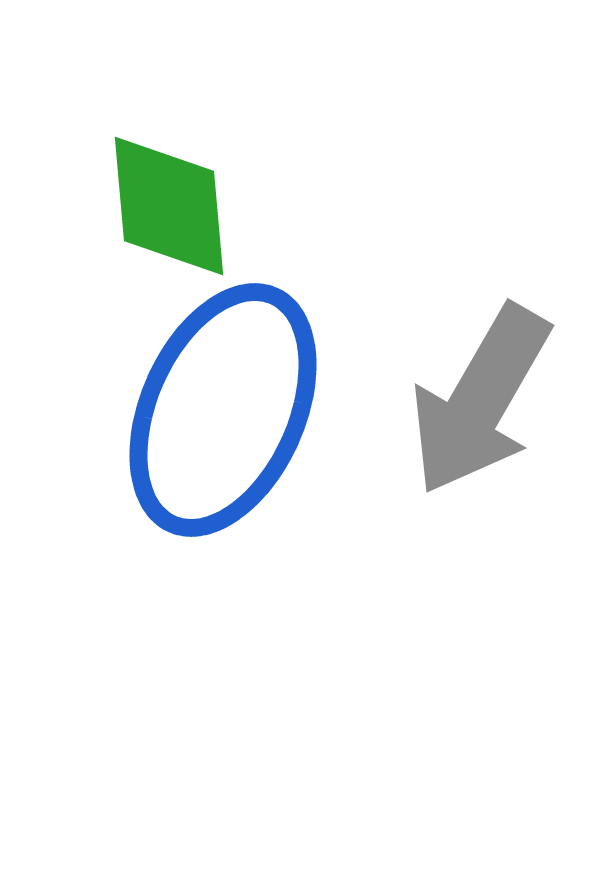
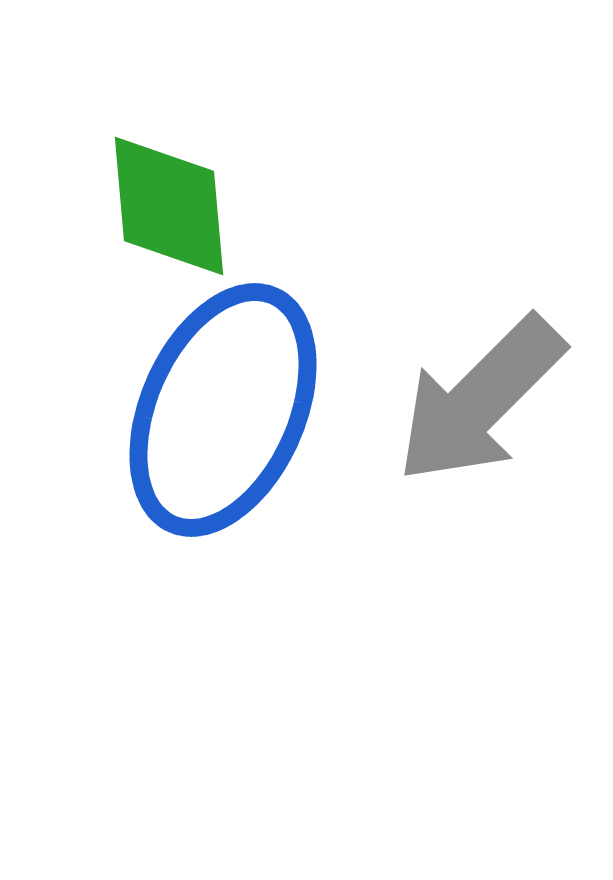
gray arrow: rotated 15 degrees clockwise
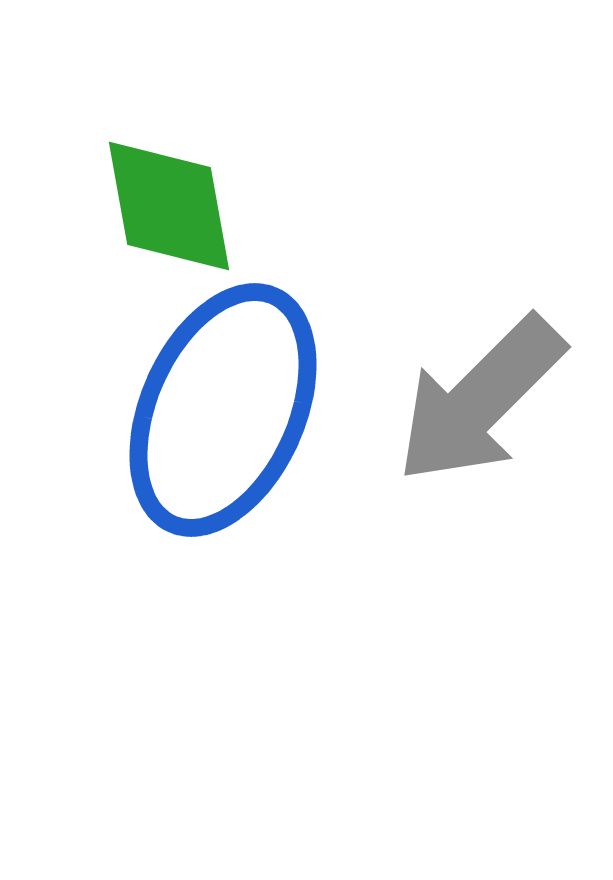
green diamond: rotated 5 degrees counterclockwise
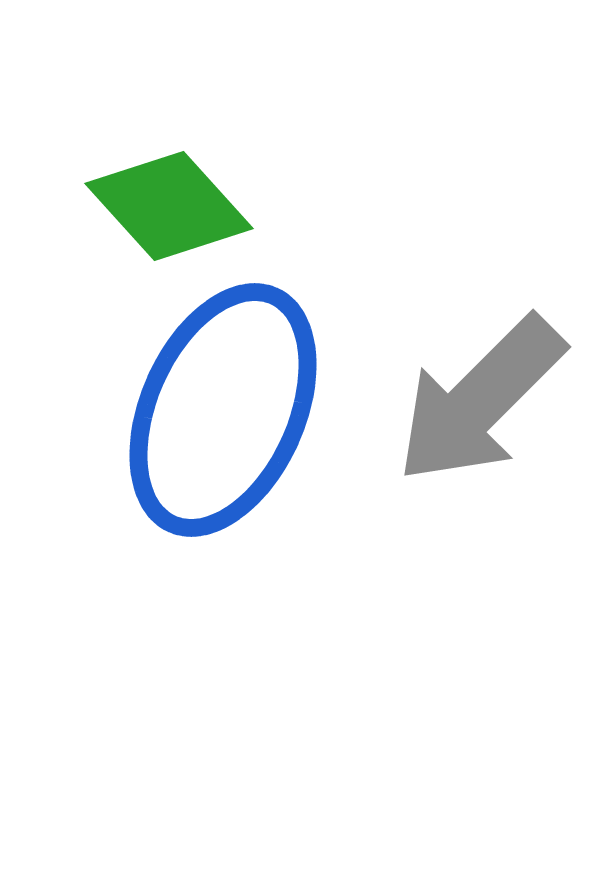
green diamond: rotated 32 degrees counterclockwise
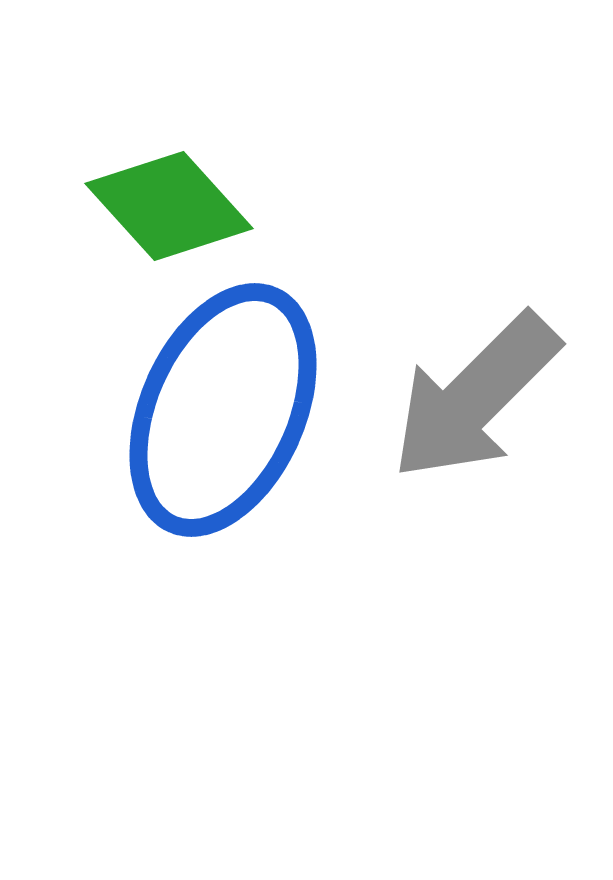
gray arrow: moved 5 px left, 3 px up
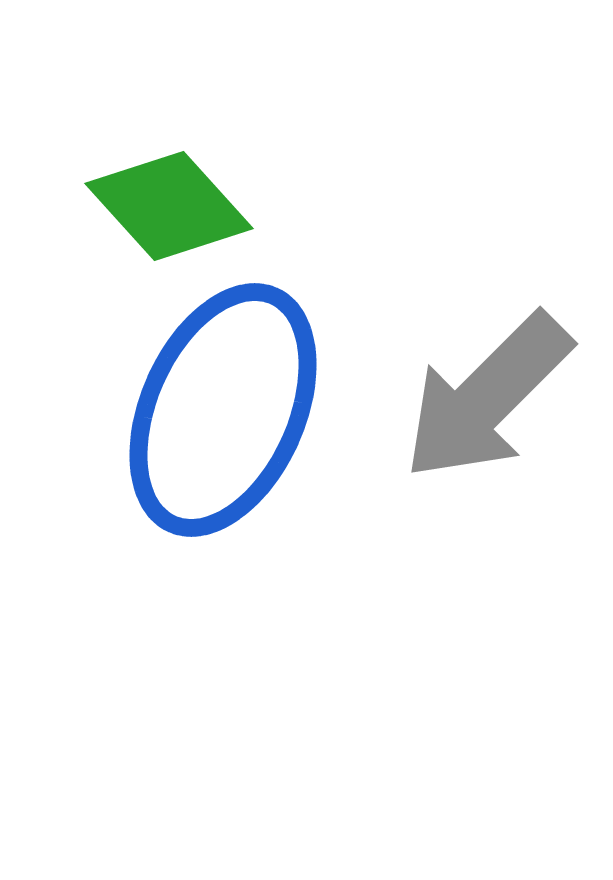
gray arrow: moved 12 px right
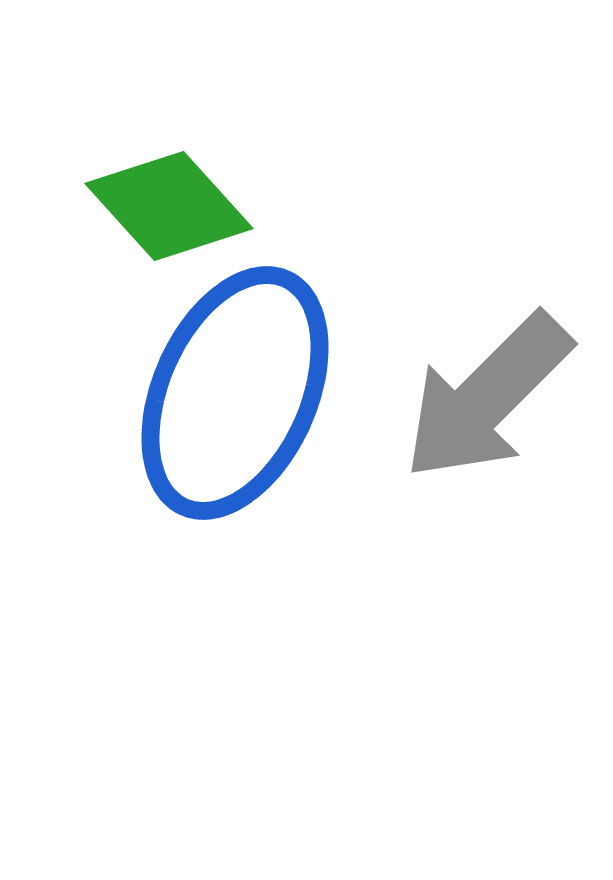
blue ellipse: moved 12 px right, 17 px up
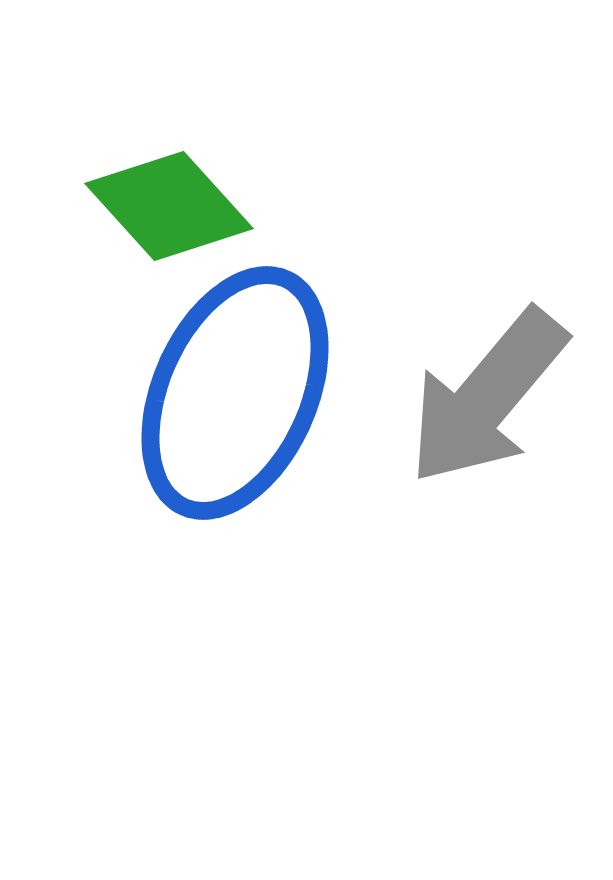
gray arrow: rotated 5 degrees counterclockwise
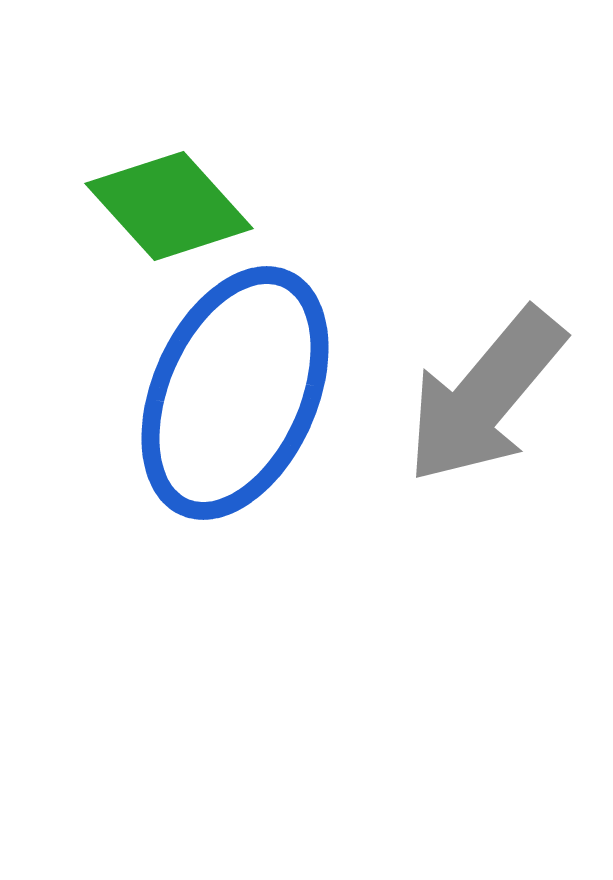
gray arrow: moved 2 px left, 1 px up
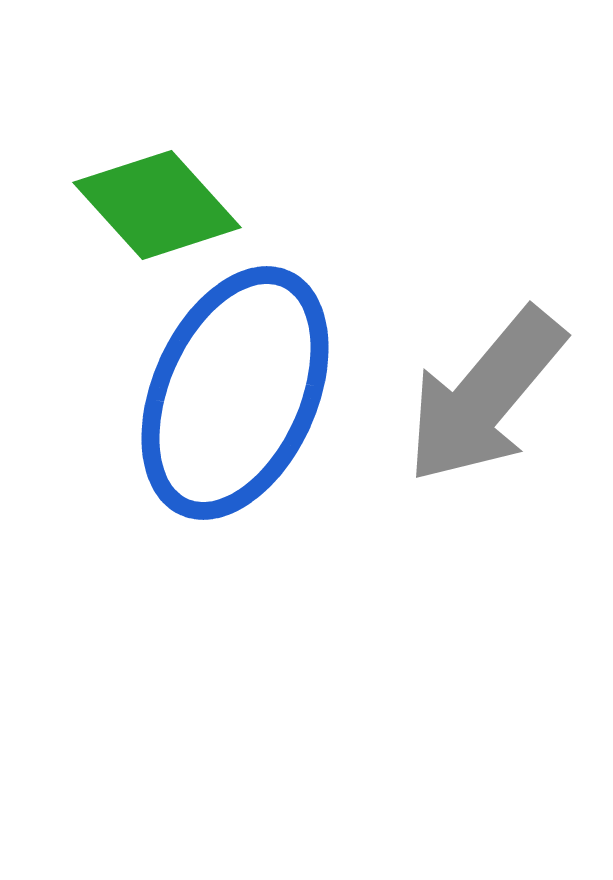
green diamond: moved 12 px left, 1 px up
